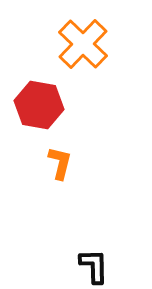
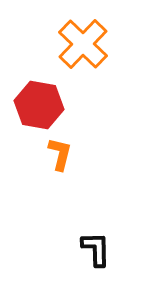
orange L-shape: moved 9 px up
black L-shape: moved 2 px right, 17 px up
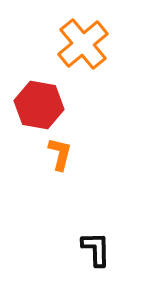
orange cross: rotated 6 degrees clockwise
